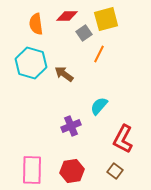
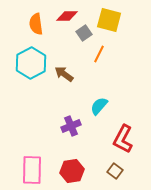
yellow square: moved 3 px right, 1 px down; rotated 30 degrees clockwise
cyan hexagon: rotated 16 degrees clockwise
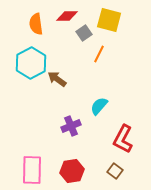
brown arrow: moved 7 px left, 5 px down
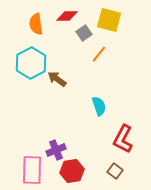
orange line: rotated 12 degrees clockwise
cyan semicircle: rotated 120 degrees clockwise
purple cross: moved 15 px left, 24 px down
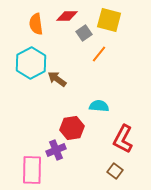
cyan semicircle: rotated 66 degrees counterclockwise
red hexagon: moved 43 px up
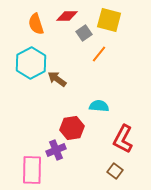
orange semicircle: rotated 10 degrees counterclockwise
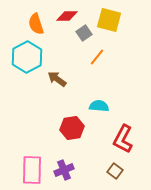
orange line: moved 2 px left, 3 px down
cyan hexagon: moved 4 px left, 6 px up
purple cross: moved 8 px right, 20 px down
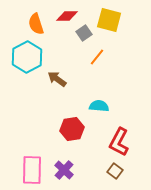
red hexagon: moved 1 px down
red L-shape: moved 4 px left, 3 px down
purple cross: rotated 24 degrees counterclockwise
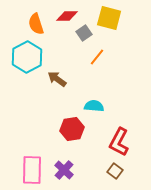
yellow square: moved 2 px up
cyan semicircle: moved 5 px left
